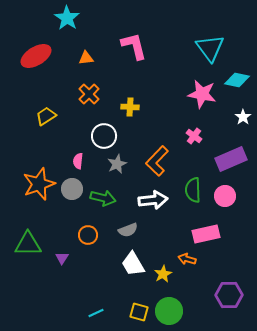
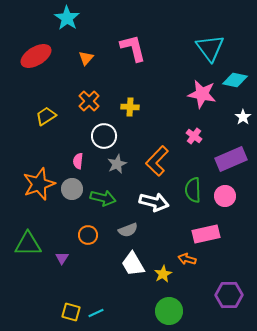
pink L-shape: moved 1 px left, 2 px down
orange triangle: rotated 42 degrees counterclockwise
cyan diamond: moved 2 px left
orange cross: moved 7 px down
white arrow: moved 1 px right, 2 px down; rotated 20 degrees clockwise
yellow square: moved 68 px left
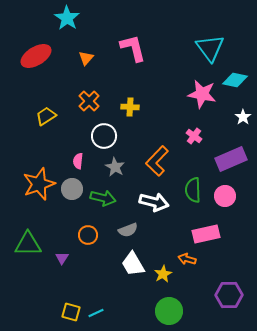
gray star: moved 2 px left, 3 px down; rotated 18 degrees counterclockwise
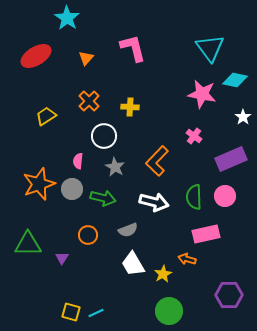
green semicircle: moved 1 px right, 7 px down
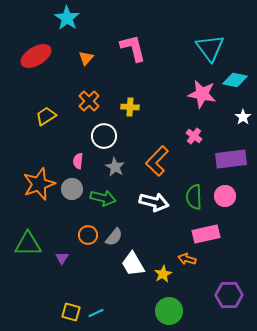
purple rectangle: rotated 16 degrees clockwise
gray semicircle: moved 14 px left, 7 px down; rotated 30 degrees counterclockwise
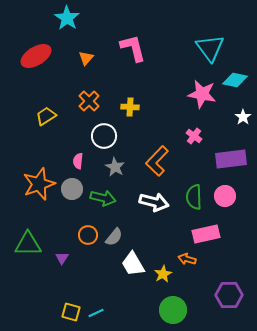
green circle: moved 4 px right, 1 px up
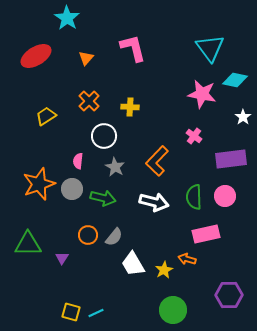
yellow star: moved 1 px right, 4 px up
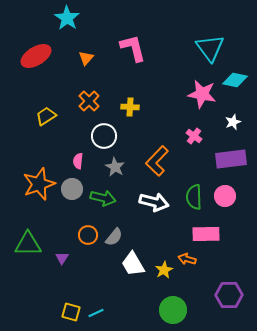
white star: moved 10 px left, 5 px down; rotated 14 degrees clockwise
pink rectangle: rotated 12 degrees clockwise
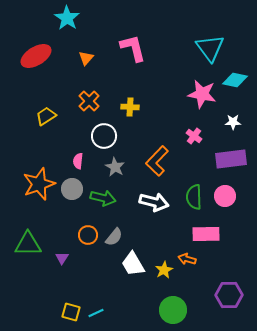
white star: rotated 21 degrees clockwise
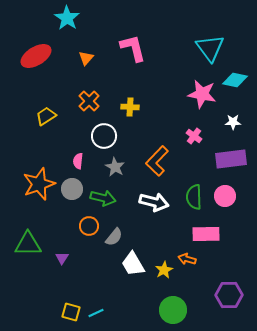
orange circle: moved 1 px right, 9 px up
